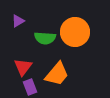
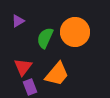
green semicircle: rotated 110 degrees clockwise
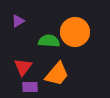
green semicircle: moved 4 px right, 3 px down; rotated 70 degrees clockwise
purple rectangle: rotated 70 degrees counterclockwise
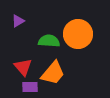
orange circle: moved 3 px right, 2 px down
red triangle: rotated 18 degrees counterclockwise
orange trapezoid: moved 4 px left, 1 px up
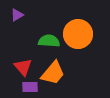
purple triangle: moved 1 px left, 6 px up
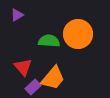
orange trapezoid: moved 5 px down
purple rectangle: moved 3 px right; rotated 42 degrees counterclockwise
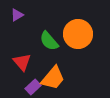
green semicircle: rotated 135 degrees counterclockwise
red triangle: moved 1 px left, 5 px up
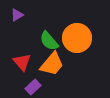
orange circle: moved 1 px left, 4 px down
orange trapezoid: moved 1 px left, 14 px up
